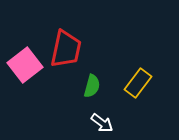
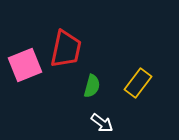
pink square: rotated 16 degrees clockwise
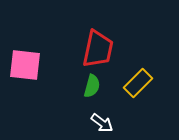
red trapezoid: moved 32 px right
pink square: rotated 28 degrees clockwise
yellow rectangle: rotated 8 degrees clockwise
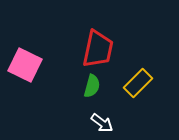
pink square: rotated 20 degrees clockwise
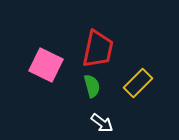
pink square: moved 21 px right
green semicircle: rotated 30 degrees counterclockwise
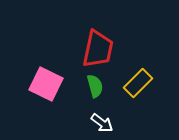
pink square: moved 19 px down
green semicircle: moved 3 px right
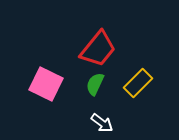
red trapezoid: rotated 27 degrees clockwise
green semicircle: moved 2 px up; rotated 140 degrees counterclockwise
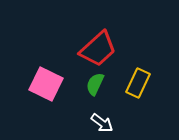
red trapezoid: rotated 9 degrees clockwise
yellow rectangle: rotated 20 degrees counterclockwise
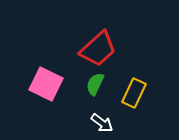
yellow rectangle: moved 4 px left, 10 px down
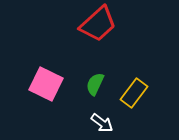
red trapezoid: moved 25 px up
yellow rectangle: rotated 12 degrees clockwise
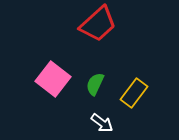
pink square: moved 7 px right, 5 px up; rotated 12 degrees clockwise
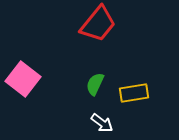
red trapezoid: rotated 9 degrees counterclockwise
pink square: moved 30 px left
yellow rectangle: rotated 44 degrees clockwise
